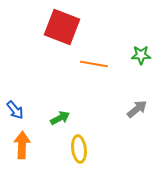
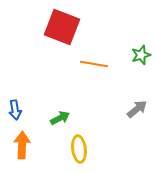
green star: rotated 18 degrees counterclockwise
blue arrow: rotated 30 degrees clockwise
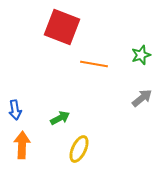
gray arrow: moved 5 px right, 11 px up
yellow ellipse: rotated 32 degrees clockwise
